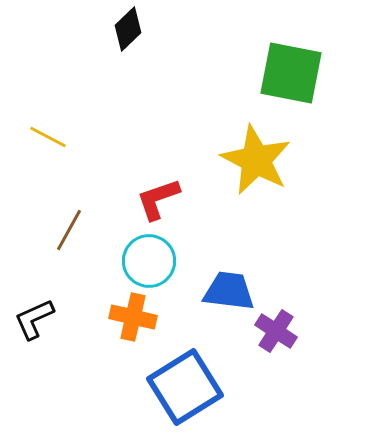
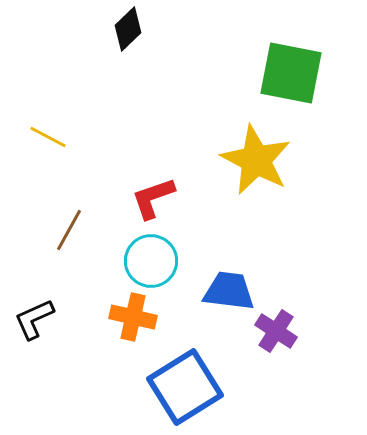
red L-shape: moved 5 px left, 1 px up
cyan circle: moved 2 px right
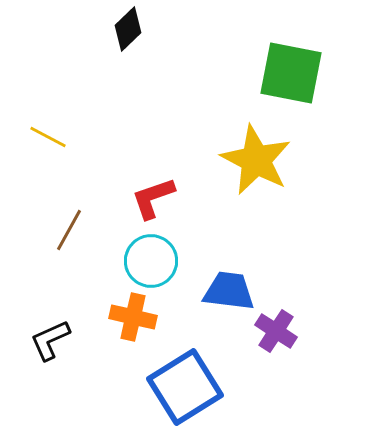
black L-shape: moved 16 px right, 21 px down
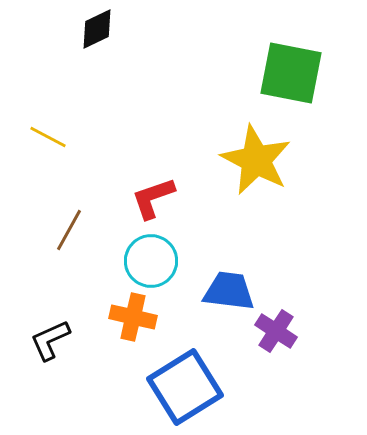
black diamond: moved 31 px left; rotated 18 degrees clockwise
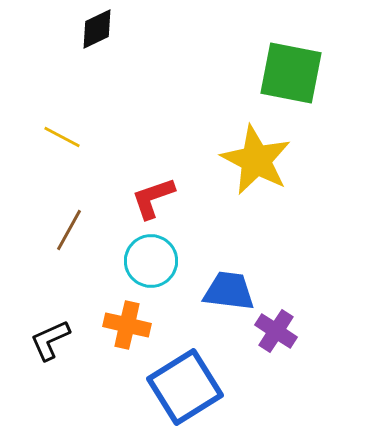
yellow line: moved 14 px right
orange cross: moved 6 px left, 8 px down
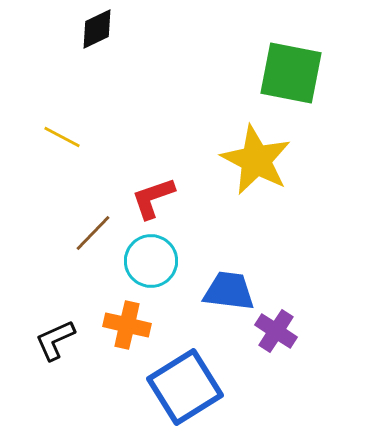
brown line: moved 24 px right, 3 px down; rotated 15 degrees clockwise
black L-shape: moved 5 px right
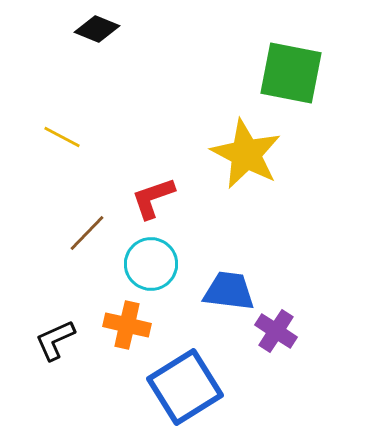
black diamond: rotated 48 degrees clockwise
yellow star: moved 10 px left, 6 px up
brown line: moved 6 px left
cyan circle: moved 3 px down
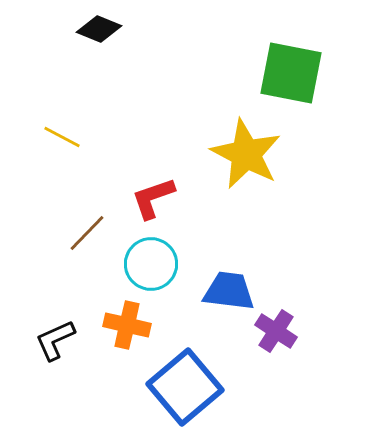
black diamond: moved 2 px right
blue square: rotated 8 degrees counterclockwise
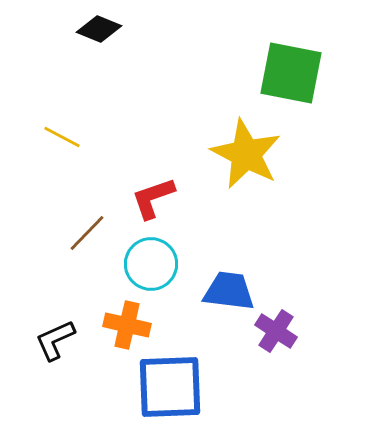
blue square: moved 15 px left; rotated 38 degrees clockwise
